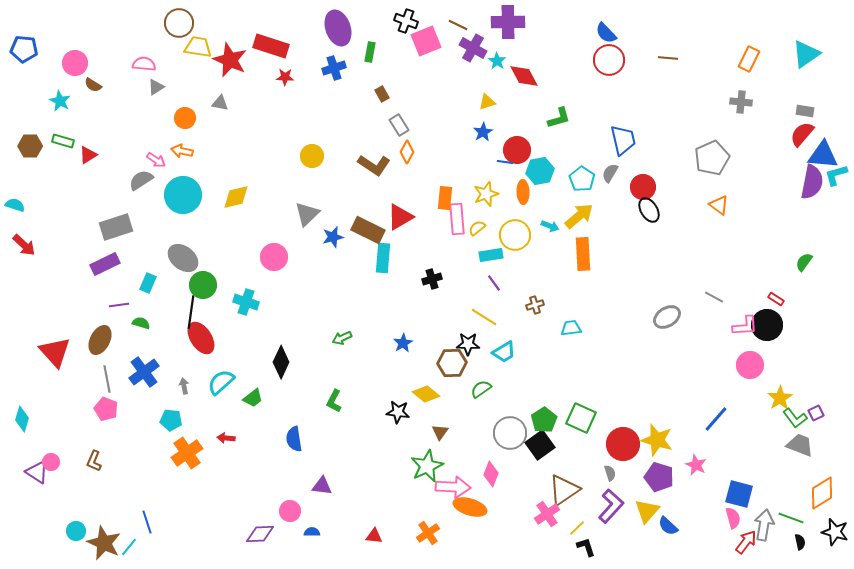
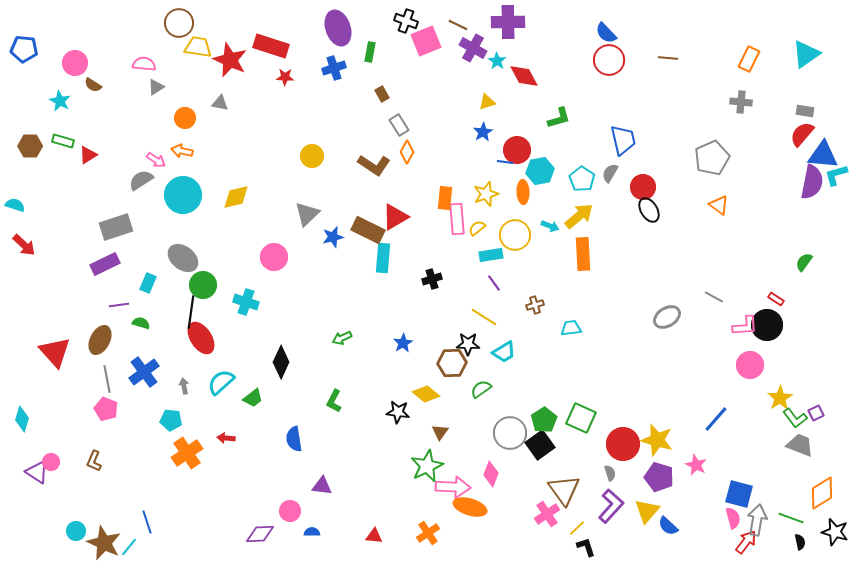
red triangle at (400, 217): moved 5 px left
brown triangle at (564, 490): rotated 32 degrees counterclockwise
gray arrow at (764, 525): moved 7 px left, 5 px up
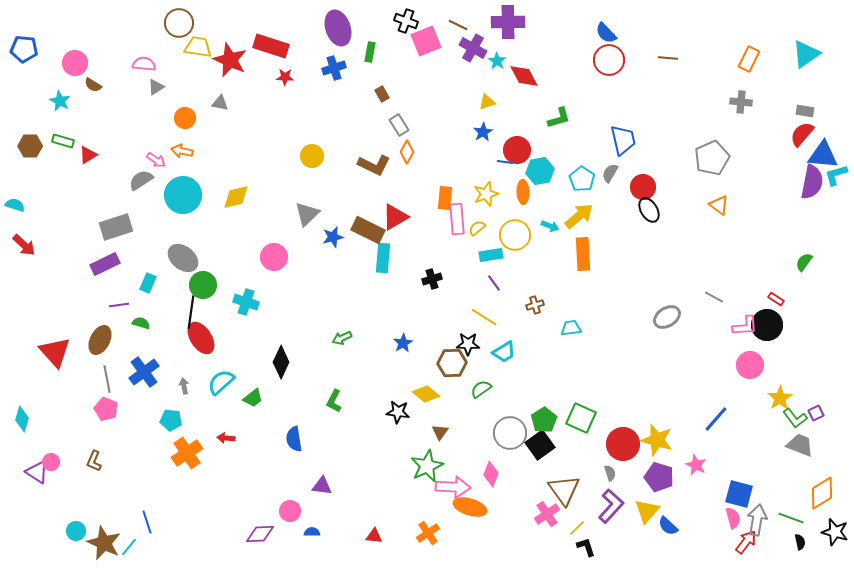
brown L-shape at (374, 165): rotated 8 degrees counterclockwise
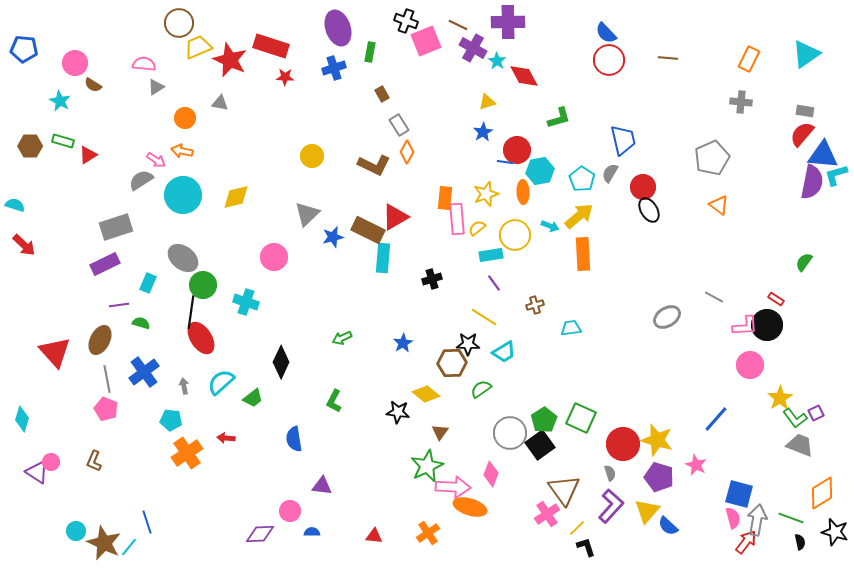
yellow trapezoid at (198, 47): rotated 32 degrees counterclockwise
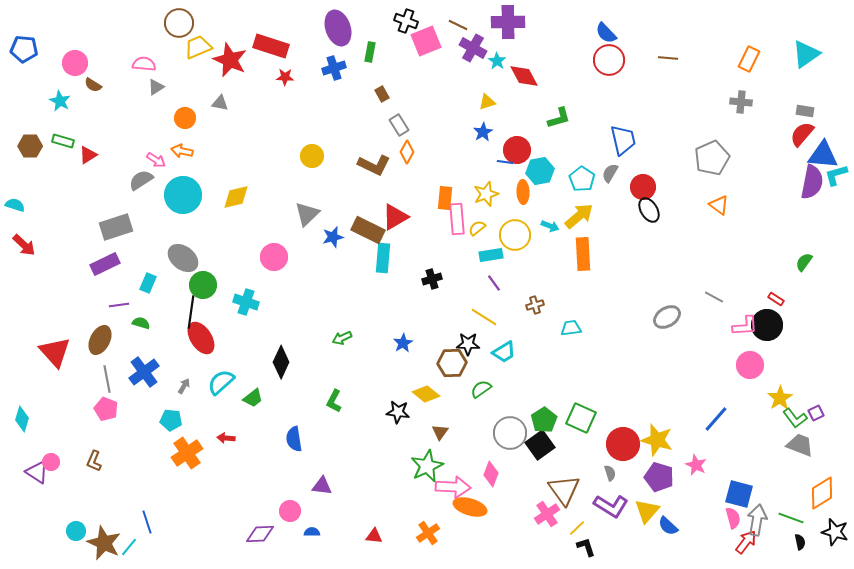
gray arrow at (184, 386): rotated 42 degrees clockwise
purple L-shape at (611, 506): rotated 80 degrees clockwise
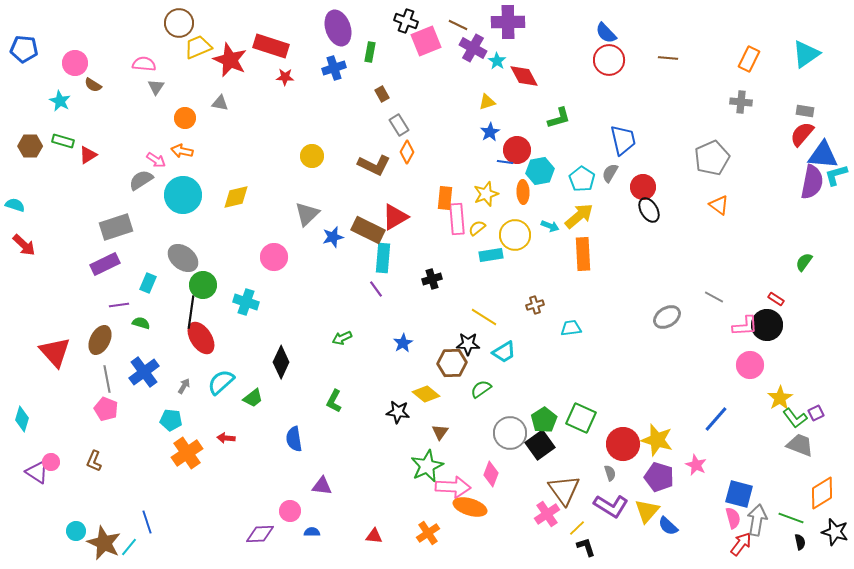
gray triangle at (156, 87): rotated 24 degrees counterclockwise
blue star at (483, 132): moved 7 px right
purple line at (494, 283): moved 118 px left, 6 px down
red arrow at (746, 542): moved 5 px left, 2 px down
